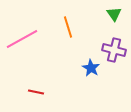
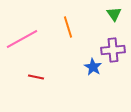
purple cross: moved 1 px left; rotated 20 degrees counterclockwise
blue star: moved 2 px right, 1 px up
red line: moved 15 px up
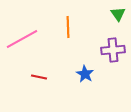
green triangle: moved 4 px right
orange line: rotated 15 degrees clockwise
blue star: moved 8 px left, 7 px down
red line: moved 3 px right
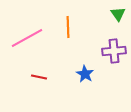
pink line: moved 5 px right, 1 px up
purple cross: moved 1 px right, 1 px down
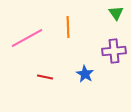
green triangle: moved 2 px left, 1 px up
red line: moved 6 px right
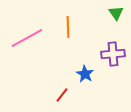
purple cross: moved 1 px left, 3 px down
red line: moved 17 px right, 18 px down; rotated 63 degrees counterclockwise
